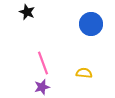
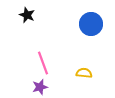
black star: moved 3 px down
purple star: moved 2 px left
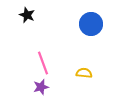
purple star: moved 1 px right
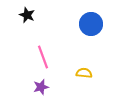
pink line: moved 6 px up
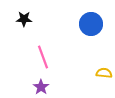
black star: moved 3 px left, 4 px down; rotated 21 degrees counterclockwise
yellow semicircle: moved 20 px right
purple star: rotated 21 degrees counterclockwise
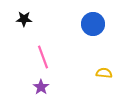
blue circle: moved 2 px right
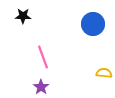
black star: moved 1 px left, 3 px up
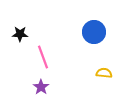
black star: moved 3 px left, 18 px down
blue circle: moved 1 px right, 8 px down
